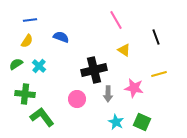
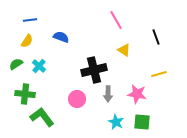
pink star: moved 3 px right, 6 px down
green square: rotated 18 degrees counterclockwise
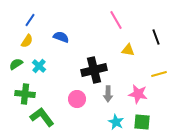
blue line: rotated 48 degrees counterclockwise
yellow triangle: moved 4 px right; rotated 24 degrees counterclockwise
pink star: moved 1 px right
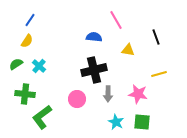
blue semicircle: moved 33 px right; rotated 14 degrees counterclockwise
green L-shape: rotated 90 degrees counterclockwise
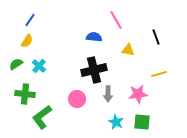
pink star: rotated 18 degrees counterclockwise
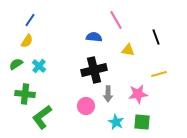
pink circle: moved 9 px right, 7 px down
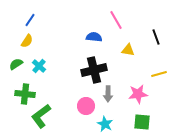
green L-shape: moved 1 px left, 1 px up
cyan star: moved 11 px left, 2 px down
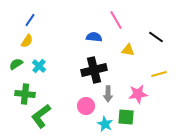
black line: rotated 35 degrees counterclockwise
green square: moved 16 px left, 5 px up
